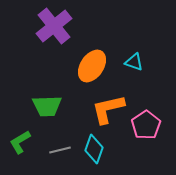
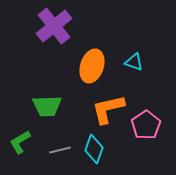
orange ellipse: rotated 16 degrees counterclockwise
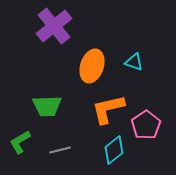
cyan diamond: moved 20 px right, 1 px down; rotated 32 degrees clockwise
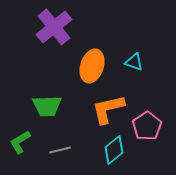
purple cross: moved 1 px down
pink pentagon: moved 1 px right, 1 px down
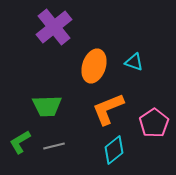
orange ellipse: moved 2 px right
orange L-shape: rotated 9 degrees counterclockwise
pink pentagon: moved 7 px right, 3 px up
gray line: moved 6 px left, 4 px up
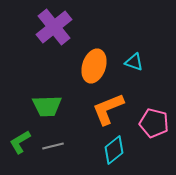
pink pentagon: rotated 24 degrees counterclockwise
gray line: moved 1 px left
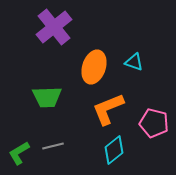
orange ellipse: moved 1 px down
green trapezoid: moved 9 px up
green L-shape: moved 1 px left, 11 px down
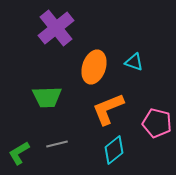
purple cross: moved 2 px right, 1 px down
pink pentagon: moved 3 px right
gray line: moved 4 px right, 2 px up
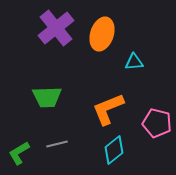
cyan triangle: rotated 24 degrees counterclockwise
orange ellipse: moved 8 px right, 33 px up
